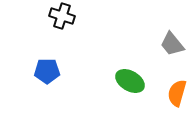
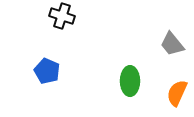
blue pentagon: rotated 25 degrees clockwise
green ellipse: rotated 60 degrees clockwise
orange semicircle: rotated 8 degrees clockwise
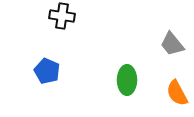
black cross: rotated 10 degrees counterclockwise
green ellipse: moved 3 px left, 1 px up
orange semicircle: rotated 52 degrees counterclockwise
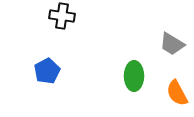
gray trapezoid: rotated 20 degrees counterclockwise
blue pentagon: rotated 20 degrees clockwise
green ellipse: moved 7 px right, 4 px up
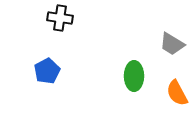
black cross: moved 2 px left, 2 px down
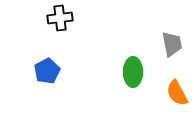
black cross: rotated 15 degrees counterclockwise
gray trapezoid: rotated 132 degrees counterclockwise
green ellipse: moved 1 px left, 4 px up
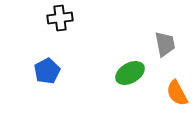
gray trapezoid: moved 7 px left
green ellipse: moved 3 px left, 1 px down; rotated 60 degrees clockwise
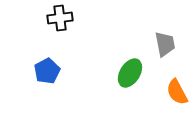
green ellipse: rotated 28 degrees counterclockwise
orange semicircle: moved 1 px up
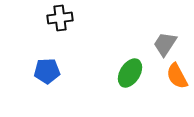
gray trapezoid: rotated 136 degrees counterclockwise
blue pentagon: rotated 25 degrees clockwise
orange semicircle: moved 16 px up
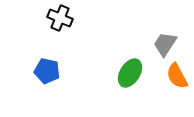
black cross: rotated 30 degrees clockwise
blue pentagon: rotated 15 degrees clockwise
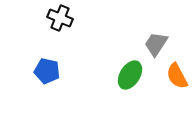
gray trapezoid: moved 9 px left
green ellipse: moved 2 px down
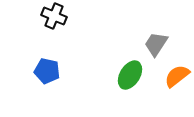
black cross: moved 6 px left, 2 px up
orange semicircle: rotated 80 degrees clockwise
